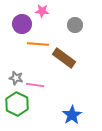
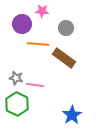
gray circle: moved 9 px left, 3 px down
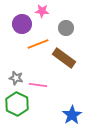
orange line: rotated 25 degrees counterclockwise
pink line: moved 3 px right
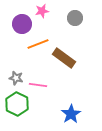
pink star: rotated 16 degrees counterclockwise
gray circle: moved 9 px right, 10 px up
blue star: moved 1 px left, 1 px up
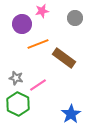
pink line: rotated 42 degrees counterclockwise
green hexagon: moved 1 px right
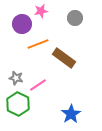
pink star: moved 1 px left
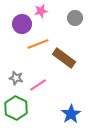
green hexagon: moved 2 px left, 4 px down
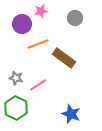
blue star: rotated 18 degrees counterclockwise
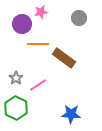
pink star: moved 1 px down
gray circle: moved 4 px right
orange line: rotated 20 degrees clockwise
gray star: rotated 24 degrees clockwise
blue star: rotated 18 degrees counterclockwise
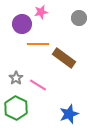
pink line: rotated 66 degrees clockwise
blue star: moved 2 px left; rotated 24 degrees counterclockwise
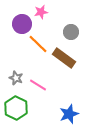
gray circle: moved 8 px left, 14 px down
orange line: rotated 45 degrees clockwise
gray star: rotated 16 degrees counterclockwise
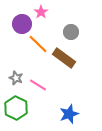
pink star: rotated 24 degrees counterclockwise
